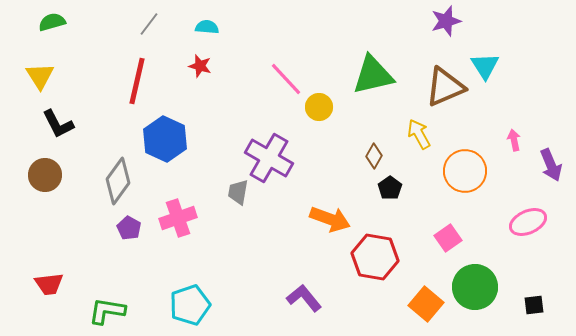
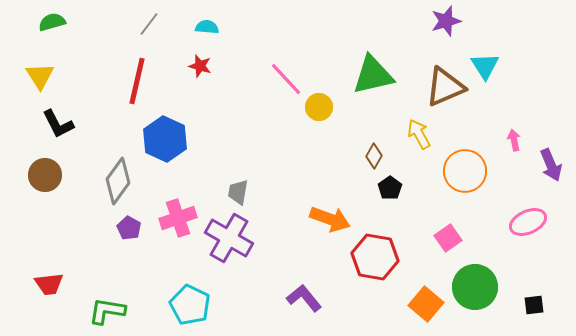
purple cross: moved 40 px left, 80 px down
cyan pentagon: rotated 27 degrees counterclockwise
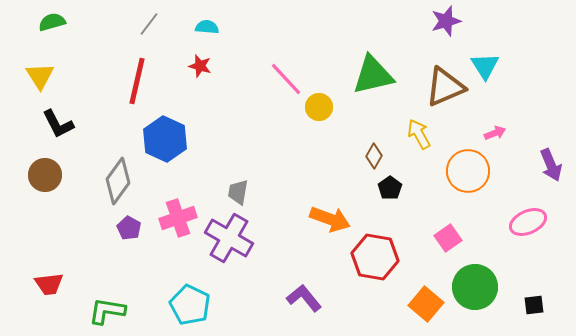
pink arrow: moved 19 px left, 7 px up; rotated 80 degrees clockwise
orange circle: moved 3 px right
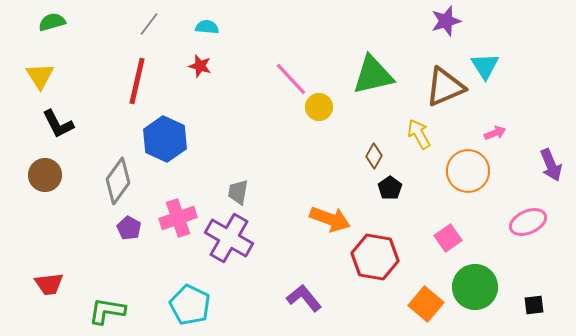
pink line: moved 5 px right
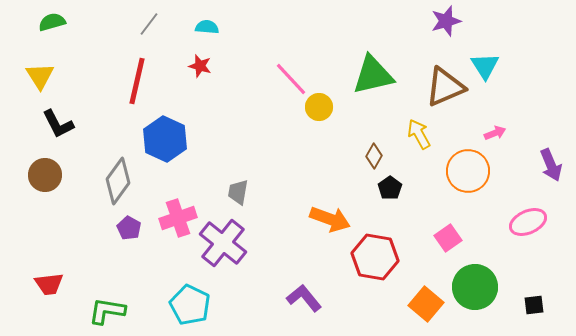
purple cross: moved 6 px left, 5 px down; rotated 9 degrees clockwise
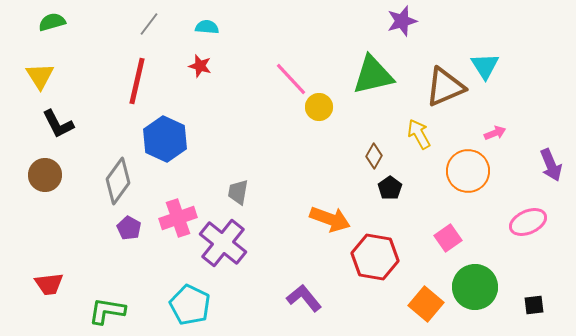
purple star: moved 44 px left
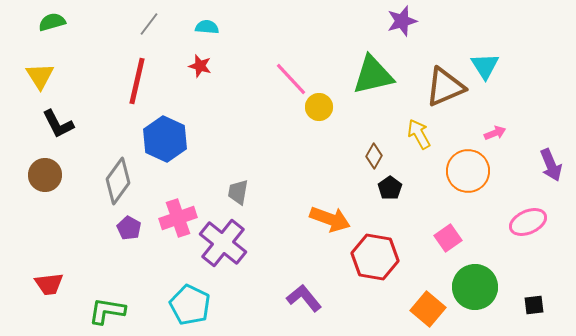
orange square: moved 2 px right, 5 px down
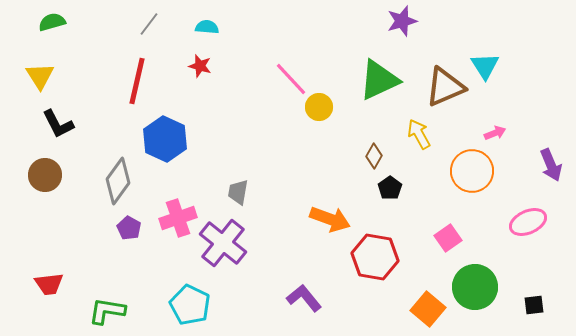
green triangle: moved 6 px right, 5 px down; rotated 12 degrees counterclockwise
orange circle: moved 4 px right
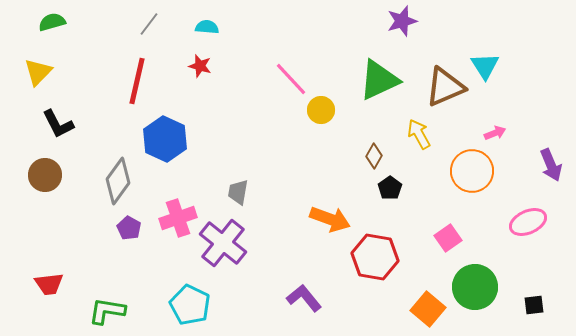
yellow triangle: moved 2 px left, 4 px up; rotated 16 degrees clockwise
yellow circle: moved 2 px right, 3 px down
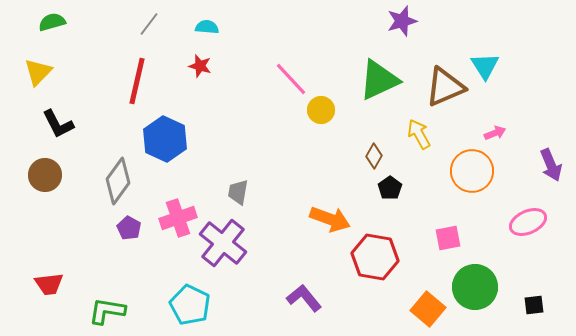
pink square: rotated 24 degrees clockwise
